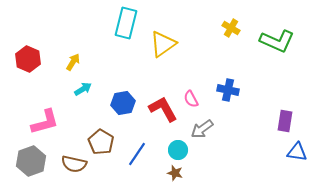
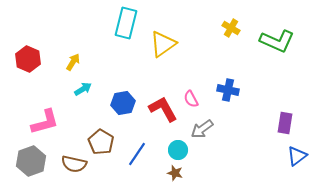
purple rectangle: moved 2 px down
blue triangle: moved 4 px down; rotated 45 degrees counterclockwise
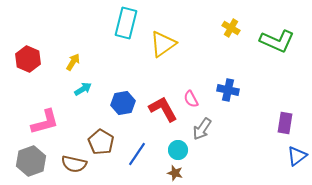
gray arrow: rotated 20 degrees counterclockwise
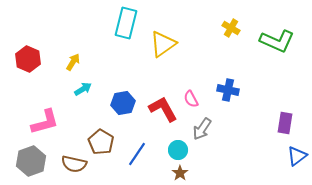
brown star: moved 5 px right; rotated 21 degrees clockwise
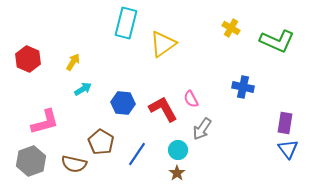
blue cross: moved 15 px right, 3 px up
blue hexagon: rotated 15 degrees clockwise
blue triangle: moved 9 px left, 7 px up; rotated 30 degrees counterclockwise
brown star: moved 3 px left
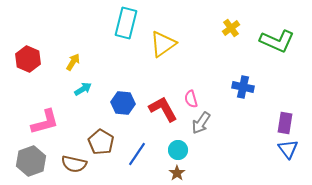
yellow cross: rotated 24 degrees clockwise
pink semicircle: rotated 12 degrees clockwise
gray arrow: moved 1 px left, 6 px up
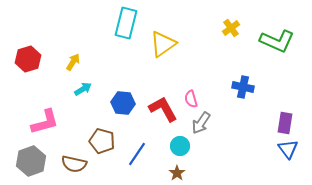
red hexagon: rotated 20 degrees clockwise
brown pentagon: moved 1 px right, 1 px up; rotated 15 degrees counterclockwise
cyan circle: moved 2 px right, 4 px up
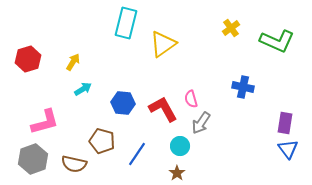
gray hexagon: moved 2 px right, 2 px up
